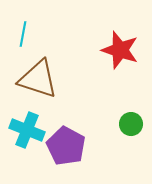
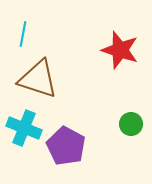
cyan cross: moved 3 px left, 2 px up
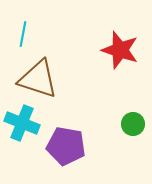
green circle: moved 2 px right
cyan cross: moved 2 px left, 5 px up
purple pentagon: rotated 18 degrees counterclockwise
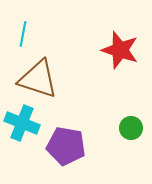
green circle: moved 2 px left, 4 px down
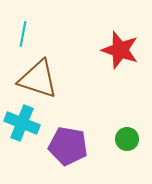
green circle: moved 4 px left, 11 px down
purple pentagon: moved 2 px right
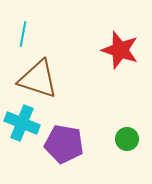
purple pentagon: moved 4 px left, 2 px up
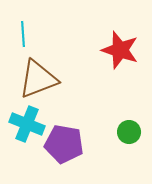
cyan line: rotated 15 degrees counterclockwise
brown triangle: rotated 39 degrees counterclockwise
cyan cross: moved 5 px right, 1 px down
green circle: moved 2 px right, 7 px up
